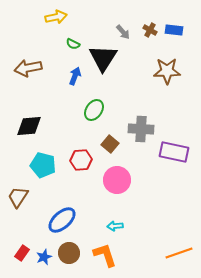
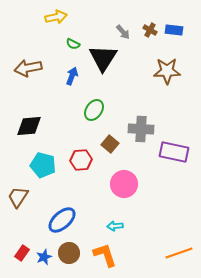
blue arrow: moved 3 px left
pink circle: moved 7 px right, 4 px down
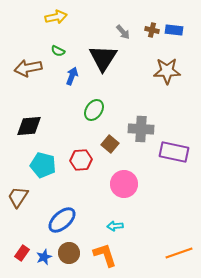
brown cross: moved 2 px right; rotated 16 degrees counterclockwise
green semicircle: moved 15 px left, 7 px down
